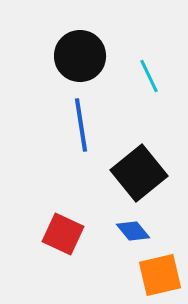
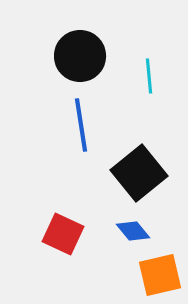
cyan line: rotated 20 degrees clockwise
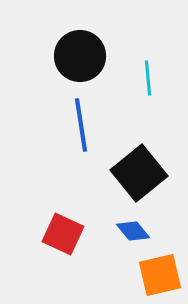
cyan line: moved 1 px left, 2 px down
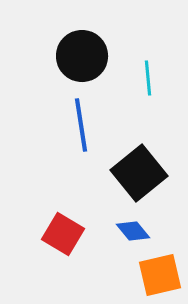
black circle: moved 2 px right
red square: rotated 6 degrees clockwise
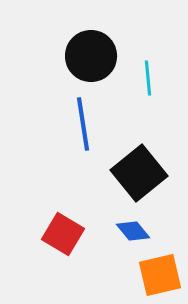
black circle: moved 9 px right
blue line: moved 2 px right, 1 px up
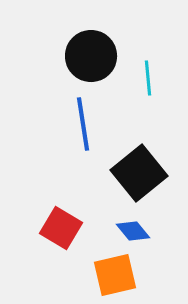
red square: moved 2 px left, 6 px up
orange square: moved 45 px left
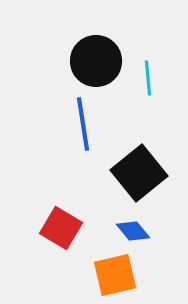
black circle: moved 5 px right, 5 px down
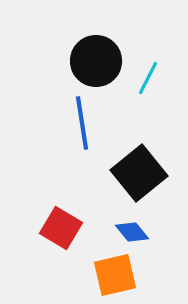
cyan line: rotated 32 degrees clockwise
blue line: moved 1 px left, 1 px up
blue diamond: moved 1 px left, 1 px down
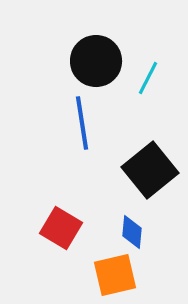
black square: moved 11 px right, 3 px up
blue diamond: rotated 44 degrees clockwise
